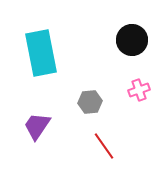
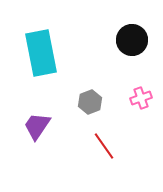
pink cross: moved 2 px right, 8 px down
gray hexagon: rotated 15 degrees counterclockwise
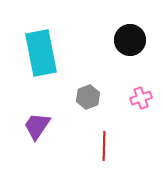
black circle: moved 2 px left
gray hexagon: moved 2 px left, 5 px up
red line: rotated 36 degrees clockwise
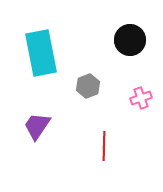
gray hexagon: moved 11 px up
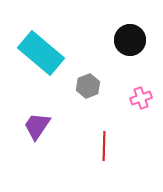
cyan rectangle: rotated 39 degrees counterclockwise
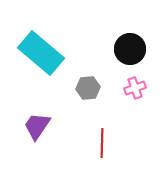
black circle: moved 9 px down
gray hexagon: moved 2 px down; rotated 15 degrees clockwise
pink cross: moved 6 px left, 10 px up
red line: moved 2 px left, 3 px up
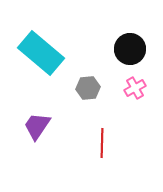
pink cross: rotated 10 degrees counterclockwise
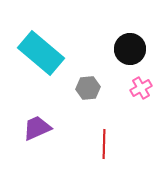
pink cross: moved 6 px right
purple trapezoid: moved 2 px down; rotated 32 degrees clockwise
red line: moved 2 px right, 1 px down
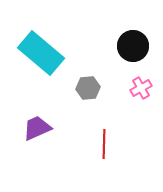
black circle: moved 3 px right, 3 px up
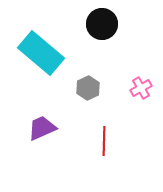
black circle: moved 31 px left, 22 px up
gray hexagon: rotated 20 degrees counterclockwise
purple trapezoid: moved 5 px right
red line: moved 3 px up
